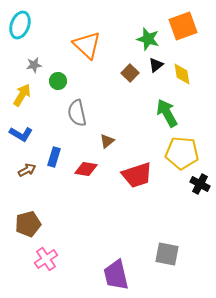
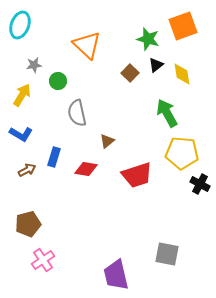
pink cross: moved 3 px left, 1 px down
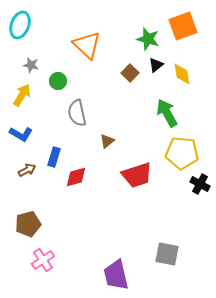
gray star: moved 3 px left; rotated 21 degrees clockwise
red diamond: moved 10 px left, 8 px down; rotated 25 degrees counterclockwise
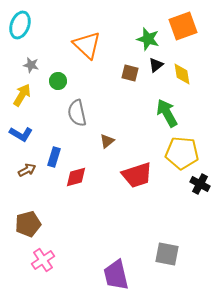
brown square: rotated 30 degrees counterclockwise
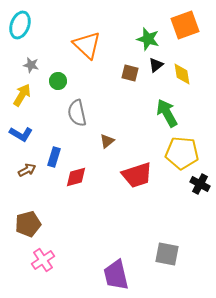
orange square: moved 2 px right, 1 px up
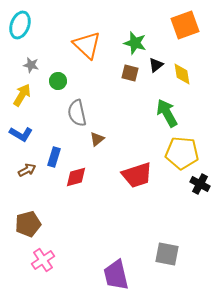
green star: moved 13 px left, 4 px down
brown triangle: moved 10 px left, 2 px up
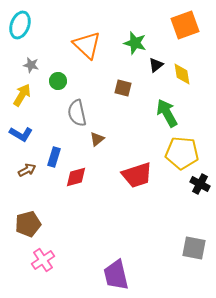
brown square: moved 7 px left, 15 px down
gray square: moved 27 px right, 6 px up
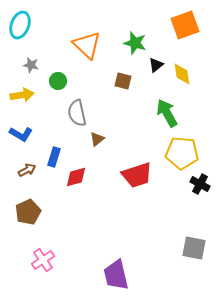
brown square: moved 7 px up
yellow arrow: rotated 50 degrees clockwise
brown pentagon: moved 12 px up; rotated 10 degrees counterclockwise
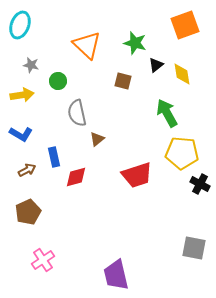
blue rectangle: rotated 30 degrees counterclockwise
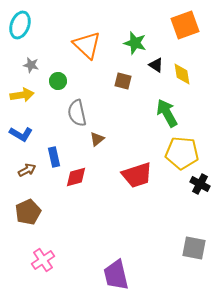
black triangle: rotated 49 degrees counterclockwise
